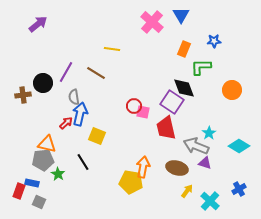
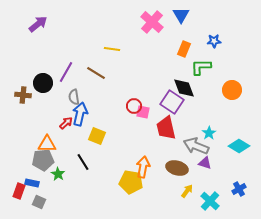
brown cross: rotated 14 degrees clockwise
orange triangle: rotated 12 degrees counterclockwise
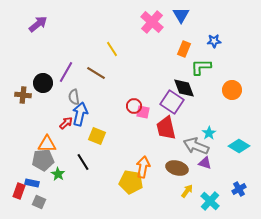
yellow line: rotated 49 degrees clockwise
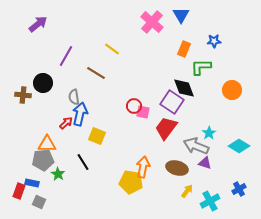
yellow line: rotated 21 degrees counterclockwise
purple line: moved 16 px up
red trapezoid: rotated 50 degrees clockwise
cyan cross: rotated 18 degrees clockwise
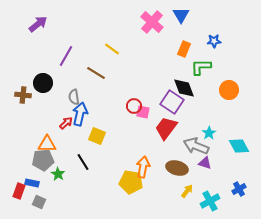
orange circle: moved 3 px left
cyan diamond: rotated 30 degrees clockwise
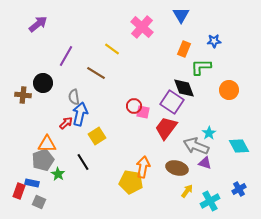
pink cross: moved 10 px left, 5 px down
yellow square: rotated 36 degrees clockwise
gray pentagon: rotated 15 degrees counterclockwise
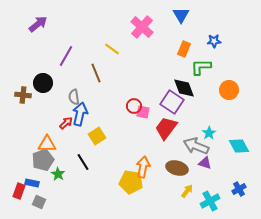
brown line: rotated 36 degrees clockwise
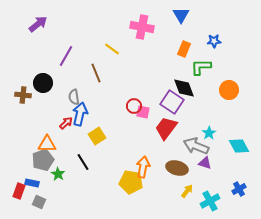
pink cross: rotated 30 degrees counterclockwise
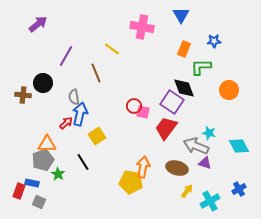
cyan star: rotated 24 degrees counterclockwise
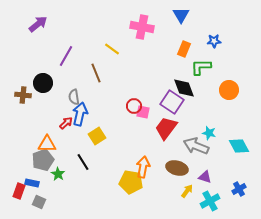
purple triangle: moved 14 px down
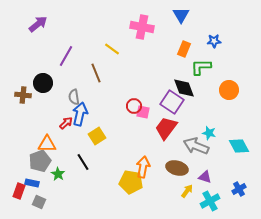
gray pentagon: moved 3 px left, 1 px down
